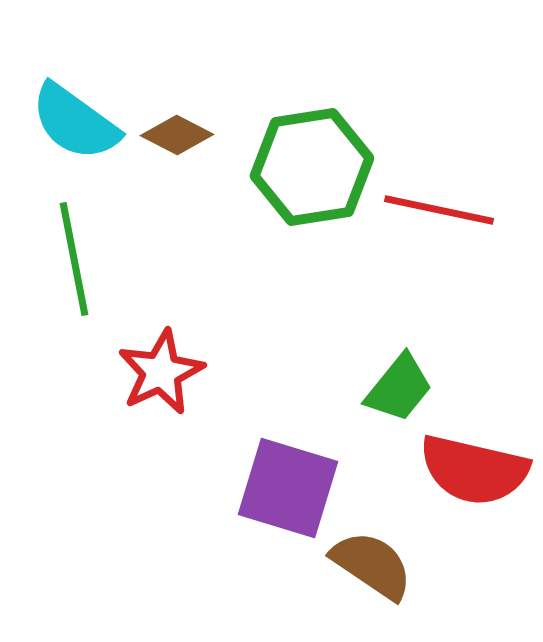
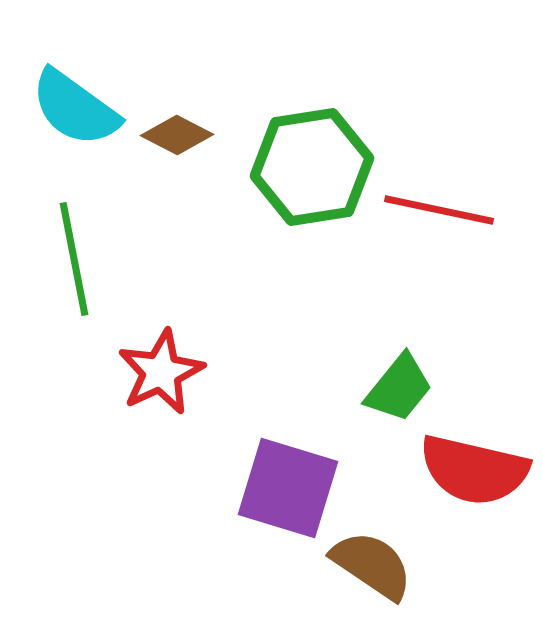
cyan semicircle: moved 14 px up
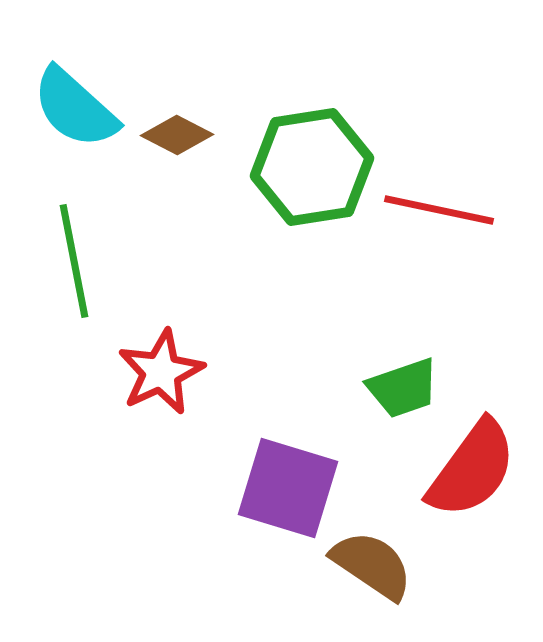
cyan semicircle: rotated 6 degrees clockwise
green line: moved 2 px down
green trapezoid: moved 4 px right; rotated 32 degrees clockwise
red semicircle: moved 2 px left, 1 px up; rotated 67 degrees counterclockwise
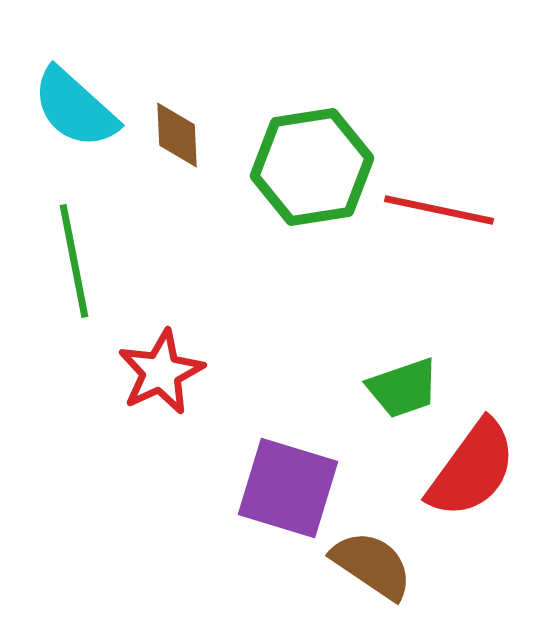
brown diamond: rotated 60 degrees clockwise
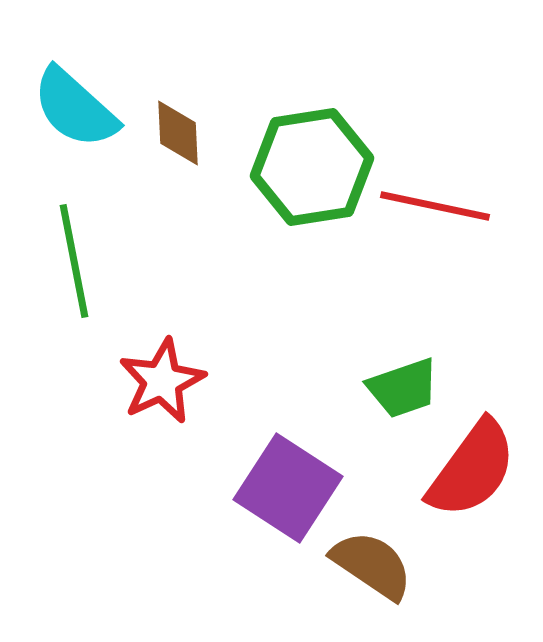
brown diamond: moved 1 px right, 2 px up
red line: moved 4 px left, 4 px up
red star: moved 1 px right, 9 px down
purple square: rotated 16 degrees clockwise
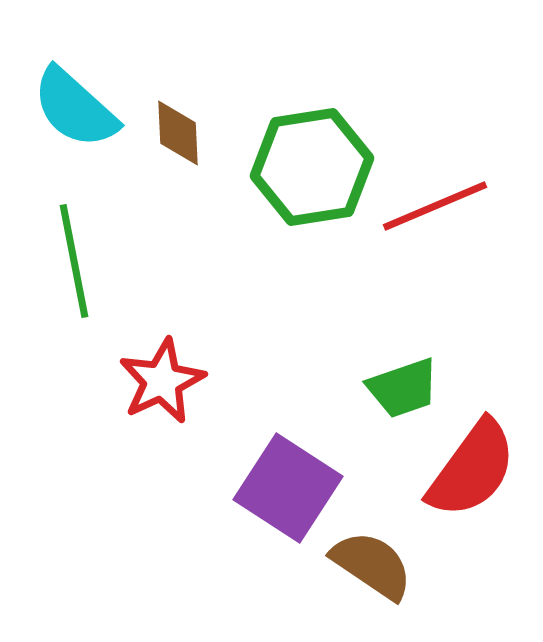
red line: rotated 35 degrees counterclockwise
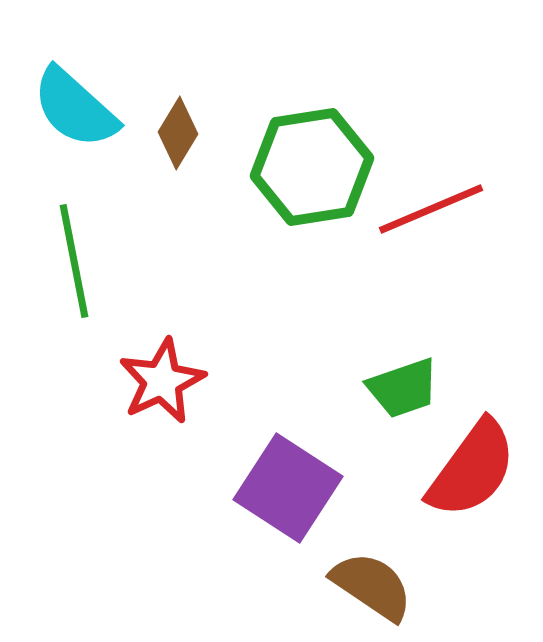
brown diamond: rotated 34 degrees clockwise
red line: moved 4 px left, 3 px down
brown semicircle: moved 21 px down
